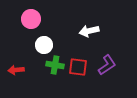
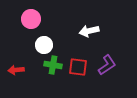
green cross: moved 2 px left
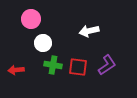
white circle: moved 1 px left, 2 px up
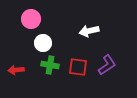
green cross: moved 3 px left
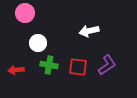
pink circle: moved 6 px left, 6 px up
white circle: moved 5 px left
green cross: moved 1 px left
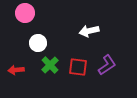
green cross: moved 1 px right; rotated 36 degrees clockwise
